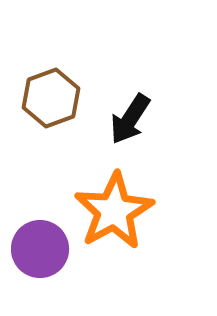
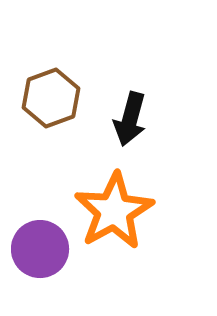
black arrow: rotated 18 degrees counterclockwise
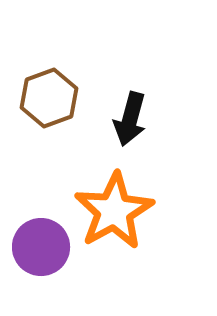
brown hexagon: moved 2 px left
purple circle: moved 1 px right, 2 px up
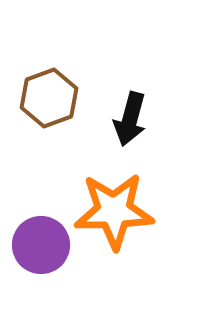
orange star: rotated 28 degrees clockwise
purple circle: moved 2 px up
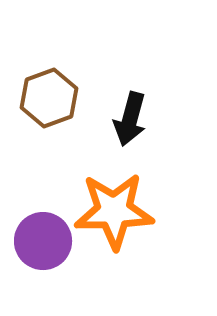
purple circle: moved 2 px right, 4 px up
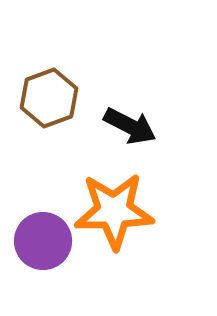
black arrow: moved 7 px down; rotated 78 degrees counterclockwise
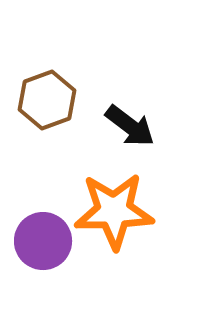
brown hexagon: moved 2 px left, 2 px down
black arrow: rotated 10 degrees clockwise
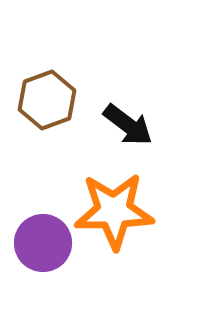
black arrow: moved 2 px left, 1 px up
purple circle: moved 2 px down
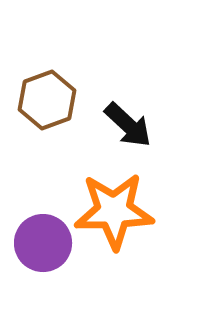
black arrow: rotated 6 degrees clockwise
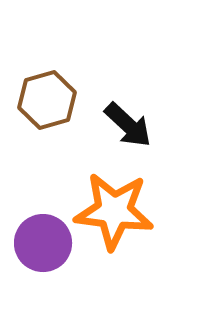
brown hexagon: rotated 4 degrees clockwise
orange star: rotated 8 degrees clockwise
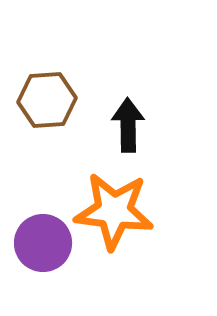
brown hexagon: rotated 12 degrees clockwise
black arrow: rotated 134 degrees counterclockwise
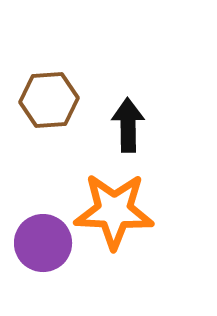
brown hexagon: moved 2 px right
orange star: rotated 4 degrees counterclockwise
